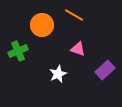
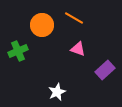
orange line: moved 3 px down
white star: moved 1 px left, 18 px down
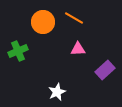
orange circle: moved 1 px right, 3 px up
pink triangle: rotated 21 degrees counterclockwise
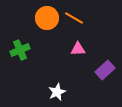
orange circle: moved 4 px right, 4 px up
green cross: moved 2 px right, 1 px up
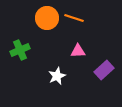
orange line: rotated 12 degrees counterclockwise
pink triangle: moved 2 px down
purple rectangle: moved 1 px left
white star: moved 16 px up
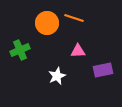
orange circle: moved 5 px down
purple rectangle: moved 1 px left; rotated 30 degrees clockwise
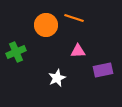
orange circle: moved 1 px left, 2 px down
green cross: moved 4 px left, 2 px down
white star: moved 2 px down
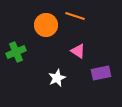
orange line: moved 1 px right, 2 px up
pink triangle: rotated 35 degrees clockwise
purple rectangle: moved 2 px left, 3 px down
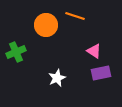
pink triangle: moved 16 px right
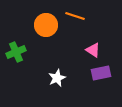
pink triangle: moved 1 px left, 1 px up
